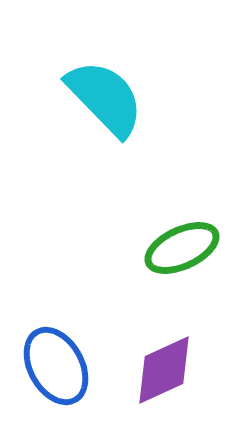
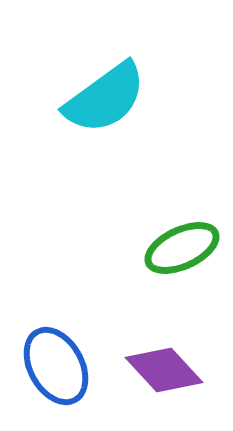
cyan semicircle: rotated 98 degrees clockwise
purple diamond: rotated 72 degrees clockwise
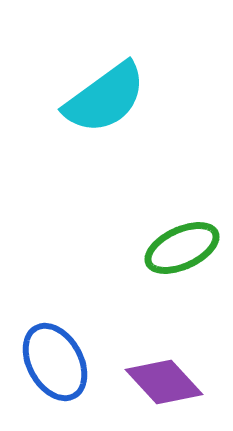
blue ellipse: moved 1 px left, 4 px up
purple diamond: moved 12 px down
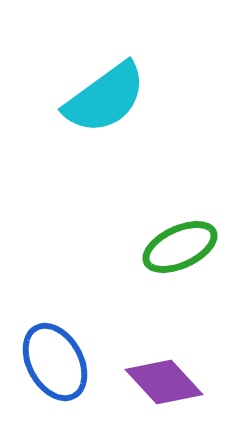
green ellipse: moved 2 px left, 1 px up
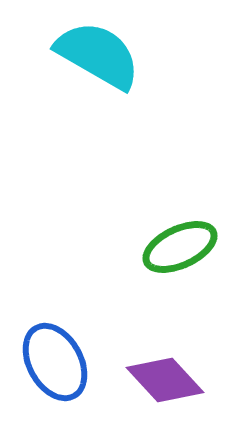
cyan semicircle: moved 7 px left, 43 px up; rotated 114 degrees counterclockwise
purple diamond: moved 1 px right, 2 px up
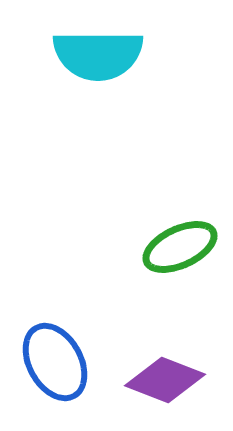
cyan semicircle: rotated 150 degrees clockwise
purple diamond: rotated 26 degrees counterclockwise
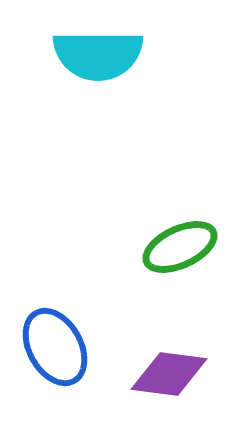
blue ellipse: moved 15 px up
purple diamond: moved 4 px right, 6 px up; rotated 14 degrees counterclockwise
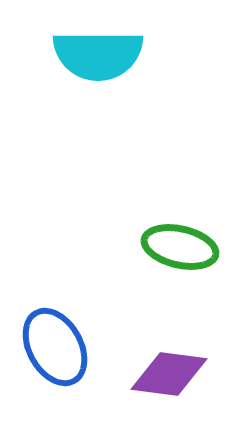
green ellipse: rotated 38 degrees clockwise
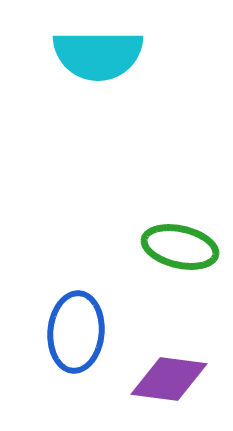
blue ellipse: moved 21 px right, 15 px up; rotated 34 degrees clockwise
purple diamond: moved 5 px down
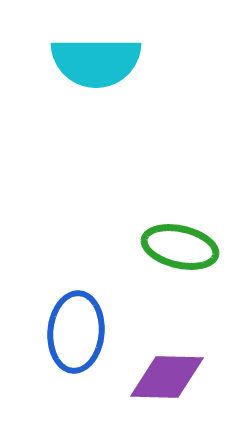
cyan semicircle: moved 2 px left, 7 px down
purple diamond: moved 2 px left, 2 px up; rotated 6 degrees counterclockwise
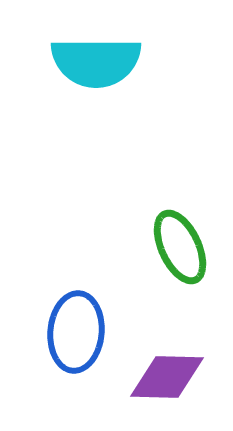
green ellipse: rotated 52 degrees clockwise
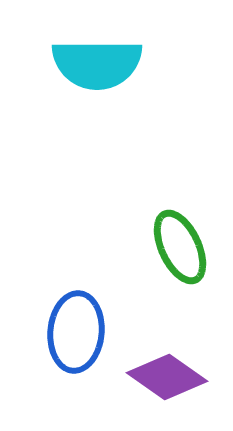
cyan semicircle: moved 1 px right, 2 px down
purple diamond: rotated 34 degrees clockwise
